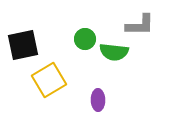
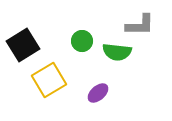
green circle: moved 3 px left, 2 px down
black square: rotated 20 degrees counterclockwise
green semicircle: moved 3 px right
purple ellipse: moved 7 px up; rotated 50 degrees clockwise
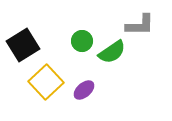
green semicircle: moved 5 px left; rotated 40 degrees counterclockwise
yellow square: moved 3 px left, 2 px down; rotated 12 degrees counterclockwise
purple ellipse: moved 14 px left, 3 px up
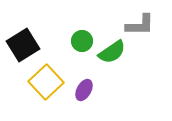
purple ellipse: rotated 20 degrees counterclockwise
